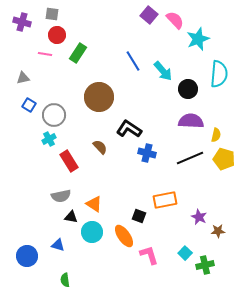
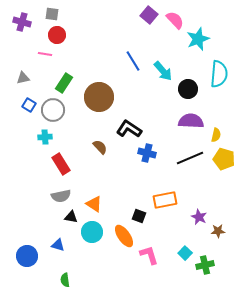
green rectangle: moved 14 px left, 30 px down
gray circle: moved 1 px left, 5 px up
cyan cross: moved 4 px left, 2 px up; rotated 24 degrees clockwise
red rectangle: moved 8 px left, 3 px down
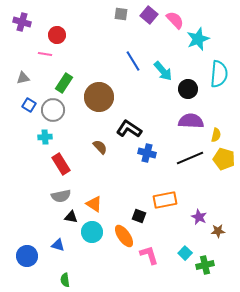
gray square: moved 69 px right
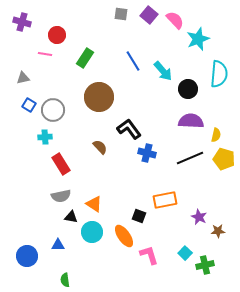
green rectangle: moved 21 px right, 25 px up
black L-shape: rotated 20 degrees clockwise
blue triangle: rotated 16 degrees counterclockwise
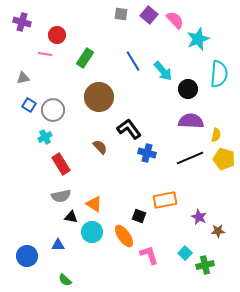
cyan cross: rotated 24 degrees counterclockwise
green semicircle: rotated 40 degrees counterclockwise
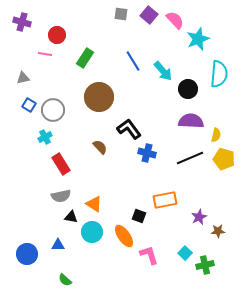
purple star: rotated 21 degrees clockwise
blue circle: moved 2 px up
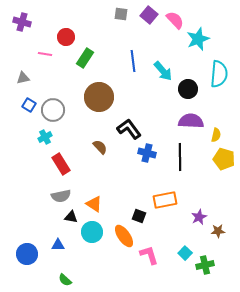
red circle: moved 9 px right, 2 px down
blue line: rotated 25 degrees clockwise
black line: moved 10 px left, 1 px up; rotated 68 degrees counterclockwise
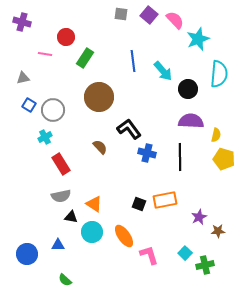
black square: moved 12 px up
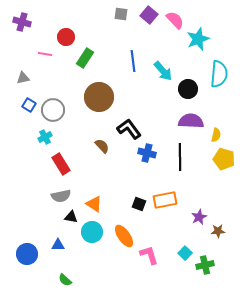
brown semicircle: moved 2 px right, 1 px up
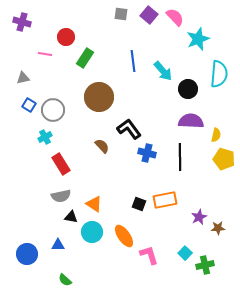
pink semicircle: moved 3 px up
brown star: moved 3 px up
